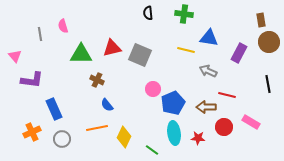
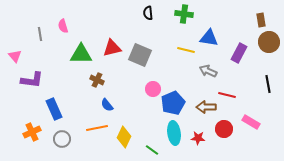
red circle: moved 2 px down
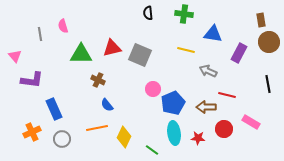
blue triangle: moved 4 px right, 4 px up
brown cross: moved 1 px right
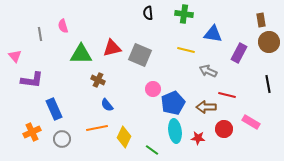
cyan ellipse: moved 1 px right, 2 px up
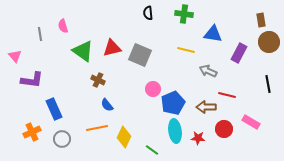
green triangle: moved 2 px right, 3 px up; rotated 35 degrees clockwise
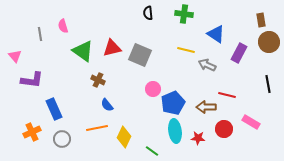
blue triangle: moved 3 px right; rotated 24 degrees clockwise
gray arrow: moved 1 px left, 6 px up
green line: moved 1 px down
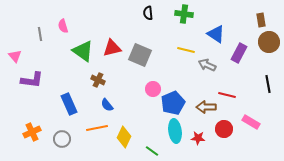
blue rectangle: moved 15 px right, 5 px up
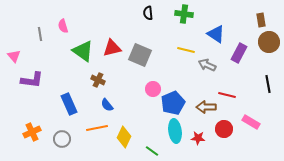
pink triangle: moved 1 px left
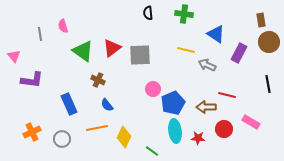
red triangle: rotated 24 degrees counterclockwise
gray square: rotated 25 degrees counterclockwise
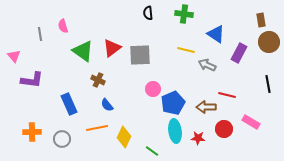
orange cross: rotated 24 degrees clockwise
